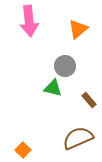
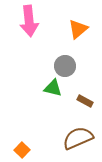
brown rectangle: moved 4 px left, 1 px down; rotated 21 degrees counterclockwise
orange square: moved 1 px left
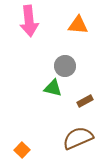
orange triangle: moved 4 px up; rotated 45 degrees clockwise
brown rectangle: rotated 56 degrees counterclockwise
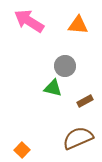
pink arrow: rotated 128 degrees clockwise
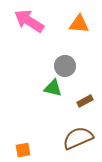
orange triangle: moved 1 px right, 1 px up
orange square: moved 1 px right; rotated 35 degrees clockwise
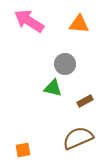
gray circle: moved 2 px up
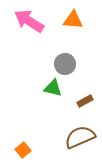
orange triangle: moved 6 px left, 4 px up
brown semicircle: moved 2 px right, 1 px up
orange square: rotated 28 degrees counterclockwise
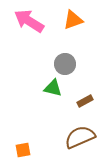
orange triangle: rotated 25 degrees counterclockwise
orange square: rotated 28 degrees clockwise
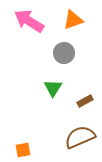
gray circle: moved 1 px left, 11 px up
green triangle: rotated 48 degrees clockwise
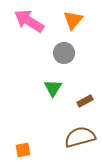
orange triangle: rotated 30 degrees counterclockwise
brown semicircle: rotated 8 degrees clockwise
